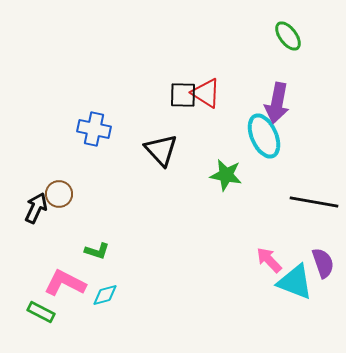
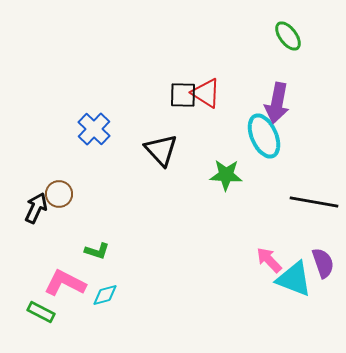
blue cross: rotated 32 degrees clockwise
green star: rotated 8 degrees counterclockwise
cyan triangle: moved 1 px left, 3 px up
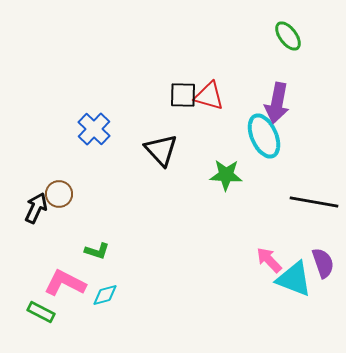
red triangle: moved 3 px right, 3 px down; rotated 16 degrees counterclockwise
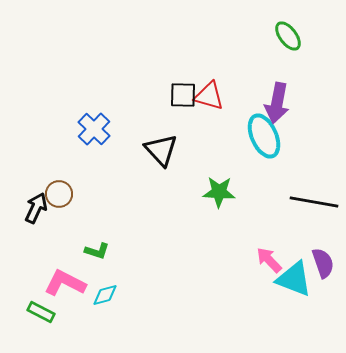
green star: moved 7 px left, 17 px down
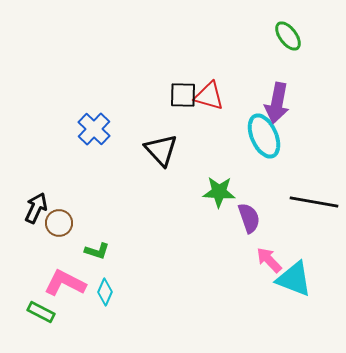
brown circle: moved 29 px down
purple semicircle: moved 74 px left, 45 px up
cyan diamond: moved 3 px up; rotated 52 degrees counterclockwise
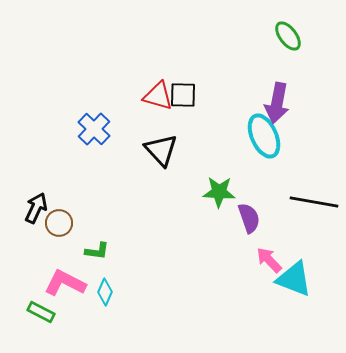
red triangle: moved 51 px left
green L-shape: rotated 10 degrees counterclockwise
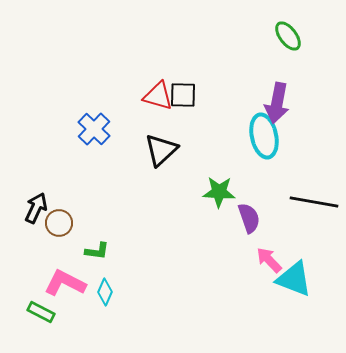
cyan ellipse: rotated 12 degrees clockwise
black triangle: rotated 30 degrees clockwise
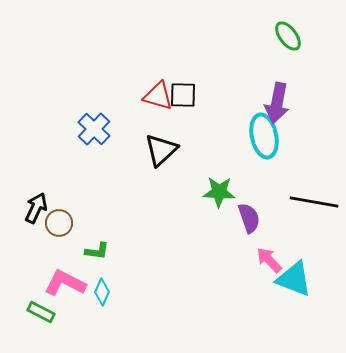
cyan diamond: moved 3 px left
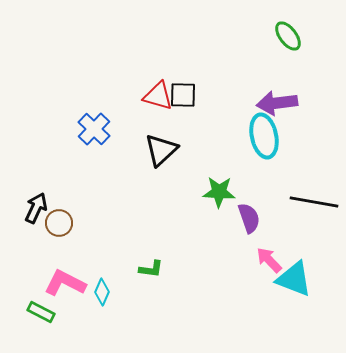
purple arrow: rotated 72 degrees clockwise
green L-shape: moved 54 px right, 18 px down
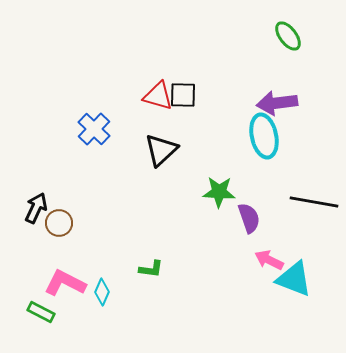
pink arrow: rotated 20 degrees counterclockwise
